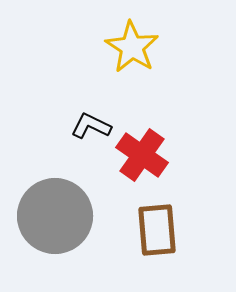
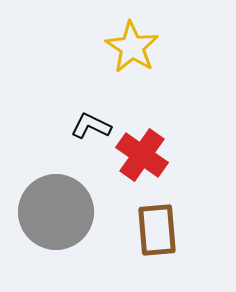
gray circle: moved 1 px right, 4 px up
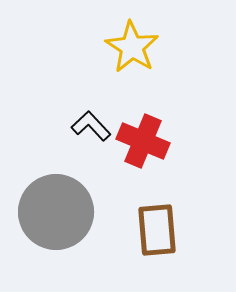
black L-shape: rotated 21 degrees clockwise
red cross: moved 1 px right, 14 px up; rotated 12 degrees counterclockwise
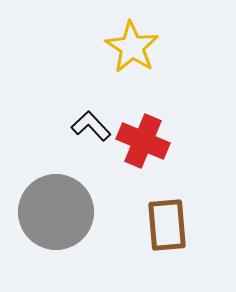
brown rectangle: moved 10 px right, 5 px up
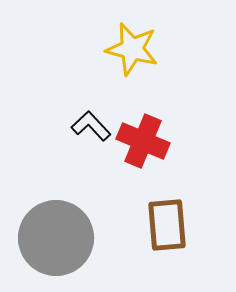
yellow star: moved 2 px down; rotated 18 degrees counterclockwise
gray circle: moved 26 px down
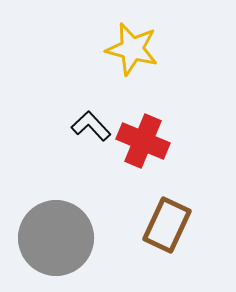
brown rectangle: rotated 30 degrees clockwise
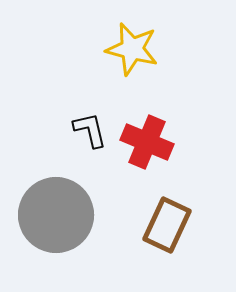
black L-shape: moved 1 px left, 4 px down; rotated 30 degrees clockwise
red cross: moved 4 px right, 1 px down
gray circle: moved 23 px up
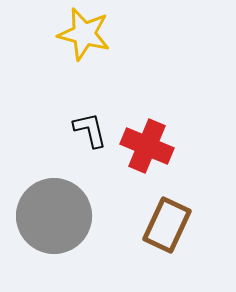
yellow star: moved 48 px left, 15 px up
red cross: moved 4 px down
gray circle: moved 2 px left, 1 px down
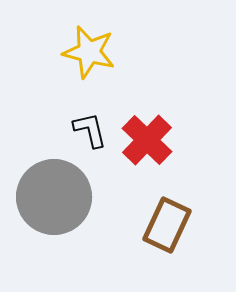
yellow star: moved 5 px right, 18 px down
red cross: moved 6 px up; rotated 21 degrees clockwise
gray circle: moved 19 px up
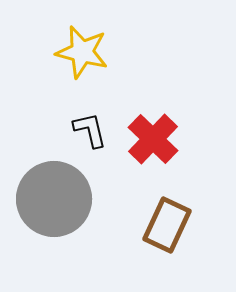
yellow star: moved 7 px left
red cross: moved 6 px right, 1 px up
gray circle: moved 2 px down
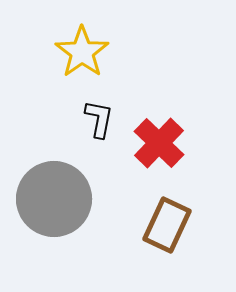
yellow star: rotated 22 degrees clockwise
black L-shape: moved 9 px right, 11 px up; rotated 24 degrees clockwise
red cross: moved 6 px right, 4 px down
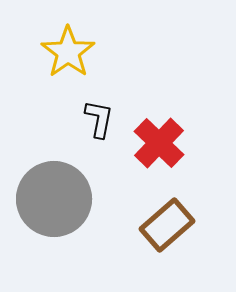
yellow star: moved 14 px left
brown rectangle: rotated 24 degrees clockwise
